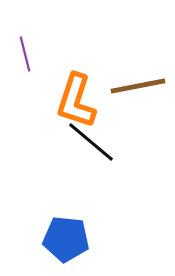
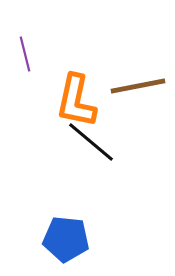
orange L-shape: rotated 6 degrees counterclockwise
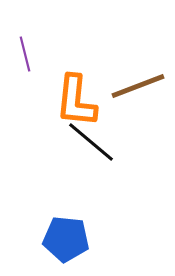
brown line: rotated 10 degrees counterclockwise
orange L-shape: rotated 6 degrees counterclockwise
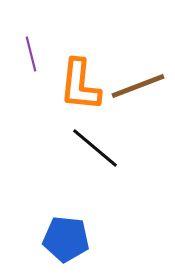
purple line: moved 6 px right
orange L-shape: moved 4 px right, 16 px up
black line: moved 4 px right, 6 px down
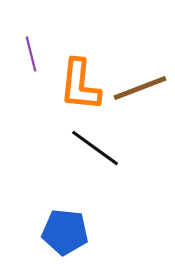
brown line: moved 2 px right, 2 px down
black line: rotated 4 degrees counterclockwise
blue pentagon: moved 1 px left, 7 px up
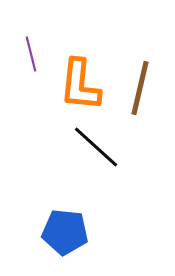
brown line: rotated 56 degrees counterclockwise
black line: moved 1 px right, 1 px up; rotated 6 degrees clockwise
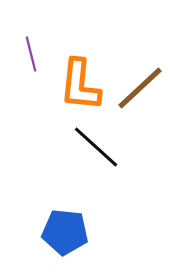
brown line: rotated 34 degrees clockwise
